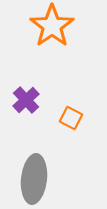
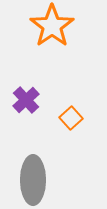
orange square: rotated 20 degrees clockwise
gray ellipse: moved 1 px left, 1 px down; rotated 6 degrees counterclockwise
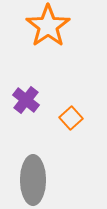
orange star: moved 4 px left
purple cross: rotated 8 degrees counterclockwise
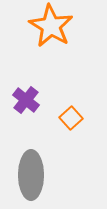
orange star: moved 3 px right; rotated 6 degrees counterclockwise
gray ellipse: moved 2 px left, 5 px up
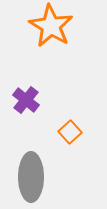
orange square: moved 1 px left, 14 px down
gray ellipse: moved 2 px down
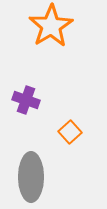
orange star: rotated 9 degrees clockwise
purple cross: rotated 20 degrees counterclockwise
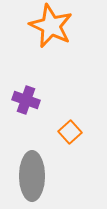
orange star: rotated 15 degrees counterclockwise
gray ellipse: moved 1 px right, 1 px up
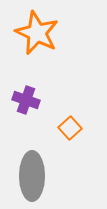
orange star: moved 14 px left, 7 px down
orange square: moved 4 px up
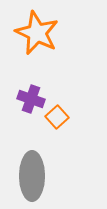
purple cross: moved 5 px right, 1 px up
orange square: moved 13 px left, 11 px up
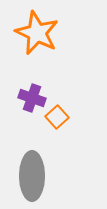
purple cross: moved 1 px right, 1 px up
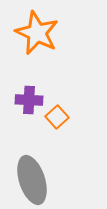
purple cross: moved 3 px left, 2 px down; rotated 16 degrees counterclockwise
gray ellipse: moved 4 px down; rotated 18 degrees counterclockwise
